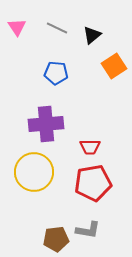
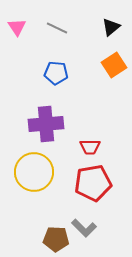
black triangle: moved 19 px right, 8 px up
orange square: moved 1 px up
gray L-shape: moved 4 px left, 2 px up; rotated 35 degrees clockwise
brown pentagon: rotated 10 degrees clockwise
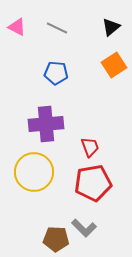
pink triangle: rotated 30 degrees counterclockwise
red trapezoid: rotated 110 degrees counterclockwise
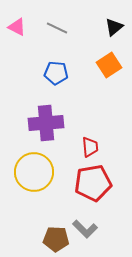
black triangle: moved 3 px right
orange square: moved 5 px left
purple cross: moved 1 px up
red trapezoid: rotated 15 degrees clockwise
gray L-shape: moved 1 px right, 1 px down
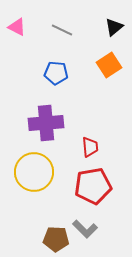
gray line: moved 5 px right, 2 px down
red pentagon: moved 3 px down
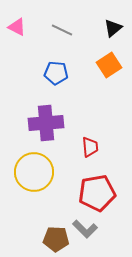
black triangle: moved 1 px left, 1 px down
red pentagon: moved 4 px right, 7 px down
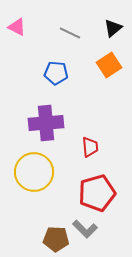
gray line: moved 8 px right, 3 px down
red pentagon: rotated 6 degrees counterclockwise
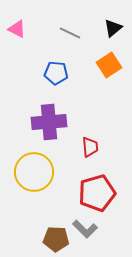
pink triangle: moved 2 px down
purple cross: moved 3 px right, 1 px up
